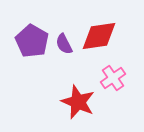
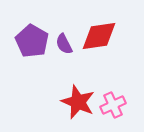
pink cross: moved 27 px down; rotated 10 degrees clockwise
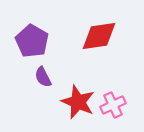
purple semicircle: moved 21 px left, 33 px down
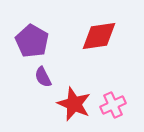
red star: moved 4 px left, 2 px down
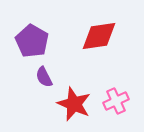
purple semicircle: moved 1 px right
pink cross: moved 3 px right, 4 px up
